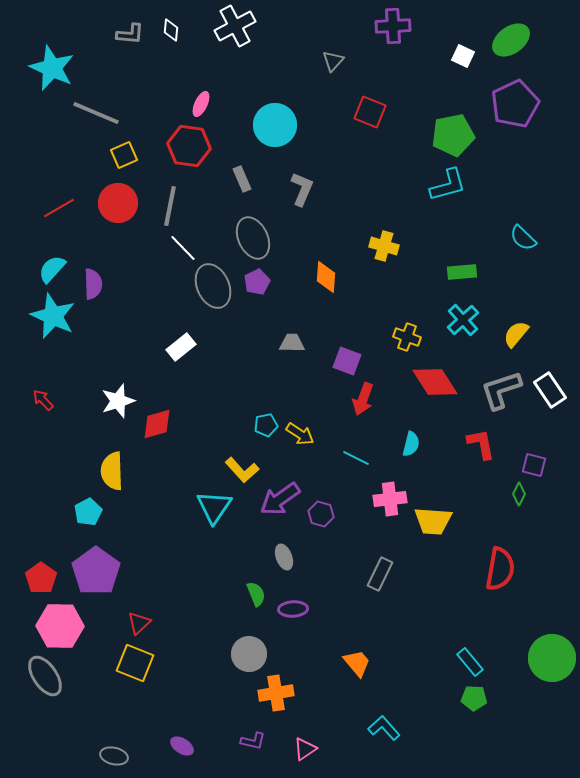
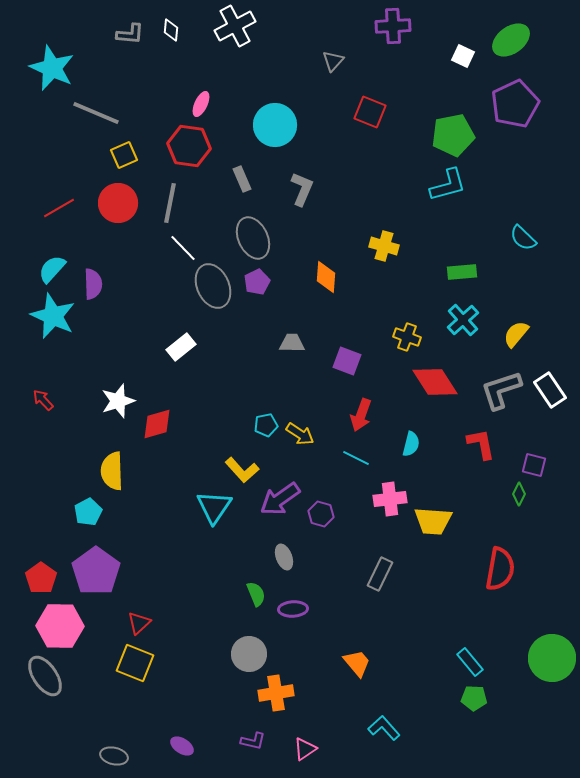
gray line at (170, 206): moved 3 px up
red arrow at (363, 399): moved 2 px left, 16 px down
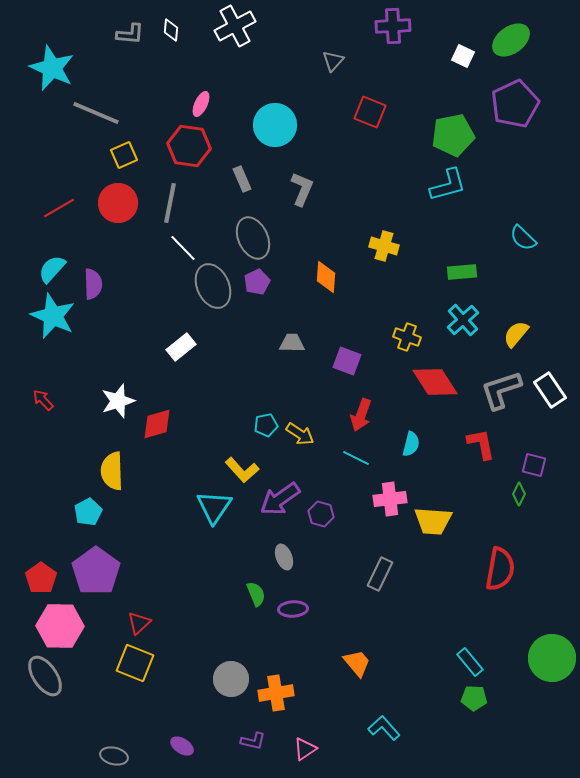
gray circle at (249, 654): moved 18 px left, 25 px down
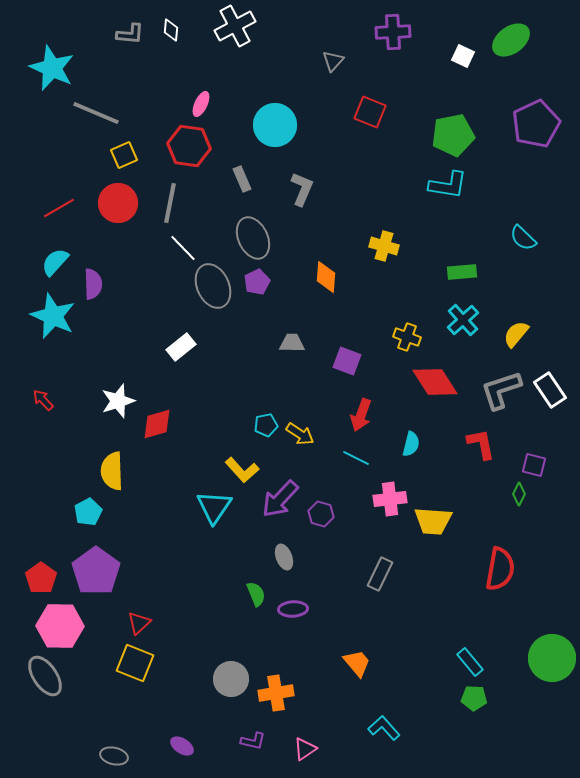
purple cross at (393, 26): moved 6 px down
purple pentagon at (515, 104): moved 21 px right, 20 px down
cyan L-shape at (448, 185): rotated 24 degrees clockwise
cyan semicircle at (52, 269): moved 3 px right, 7 px up
purple arrow at (280, 499): rotated 12 degrees counterclockwise
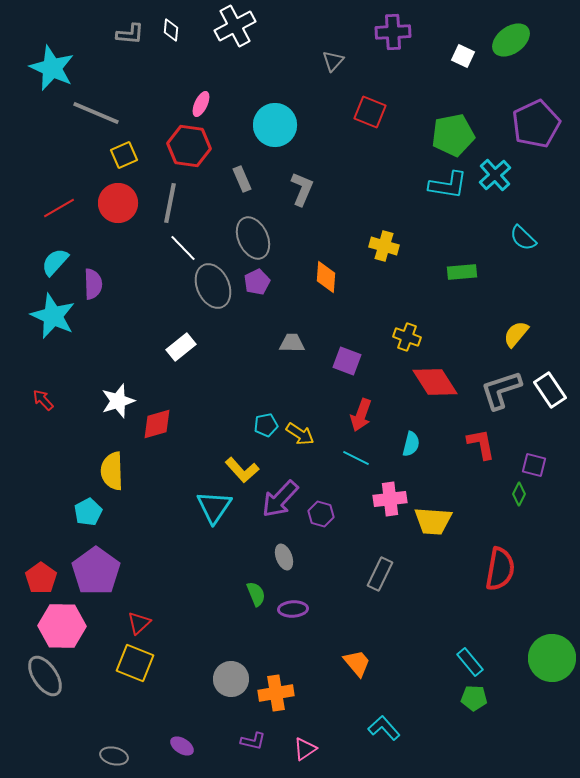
cyan cross at (463, 320): moved 32 px right, 145 px up
pink hexagon at (60, 626): moved 2 px right
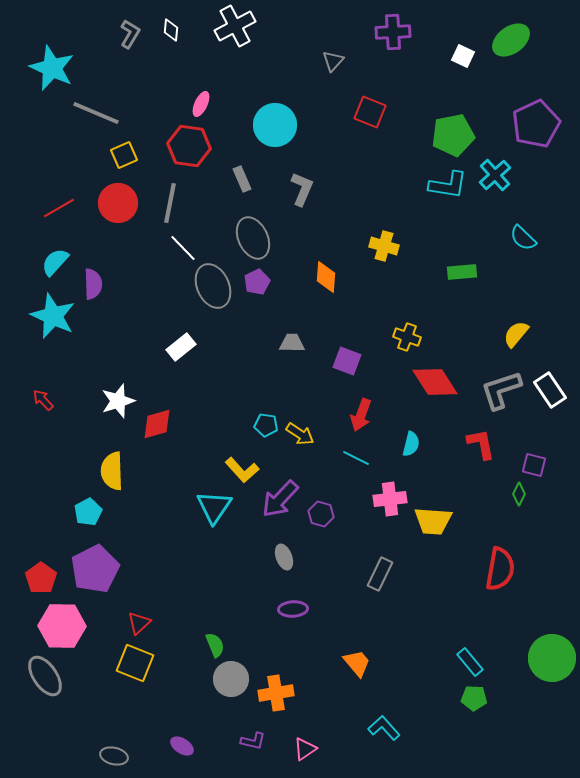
gray L-shape at (130, 34): rotated 64 degrees counterclockwise
cyan pentagon at (266, 425): rotated 20 degrees clockwise
purple pentagon at (96, 571): moved 1 px left, 2 px up; rotated 9 degrees clockwise
green semicircle at (256, 594): moved 41 px left, 51 px down
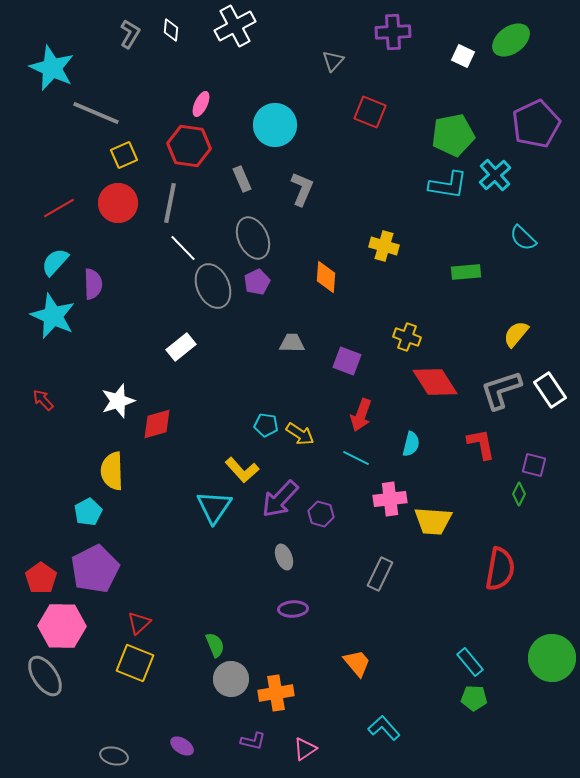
green rectangle at (462, 272): moved 4 px right
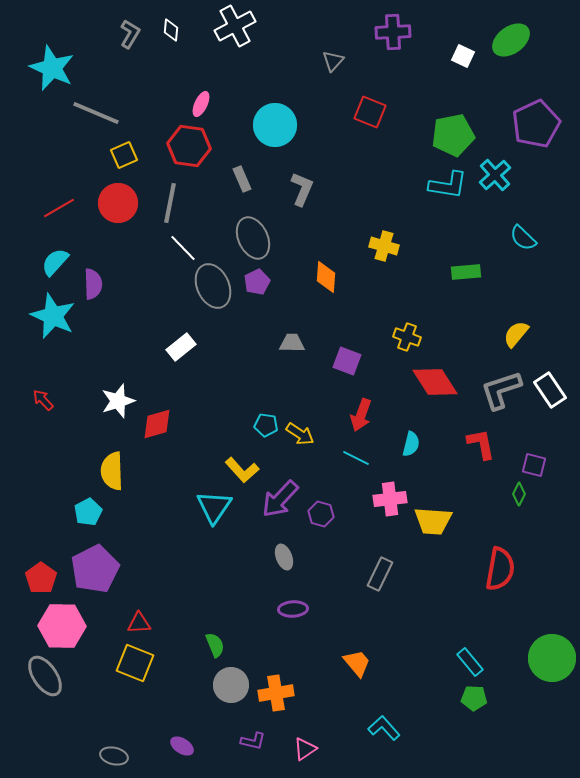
red triangle at (139, 623): rotated 40 degrees clockwise
gray circle at (231, 679): moved 6 px down
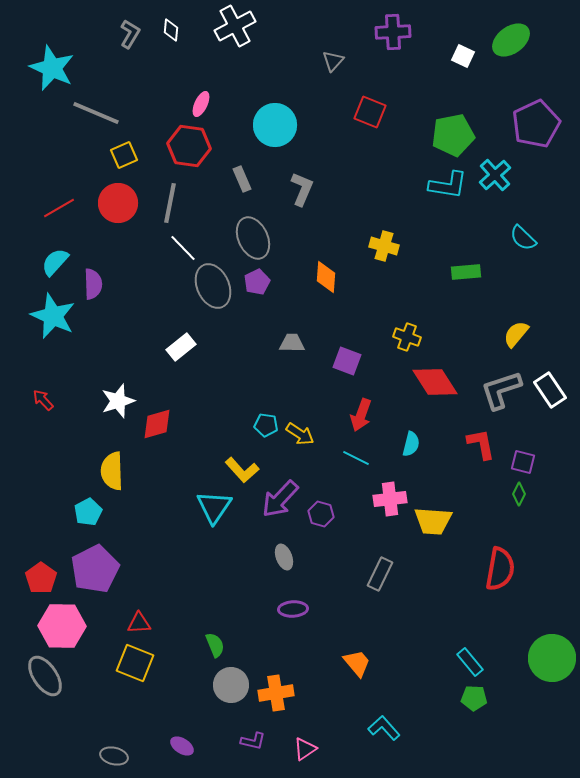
purple square at (534, 465): moved 11 px left, 3 px up
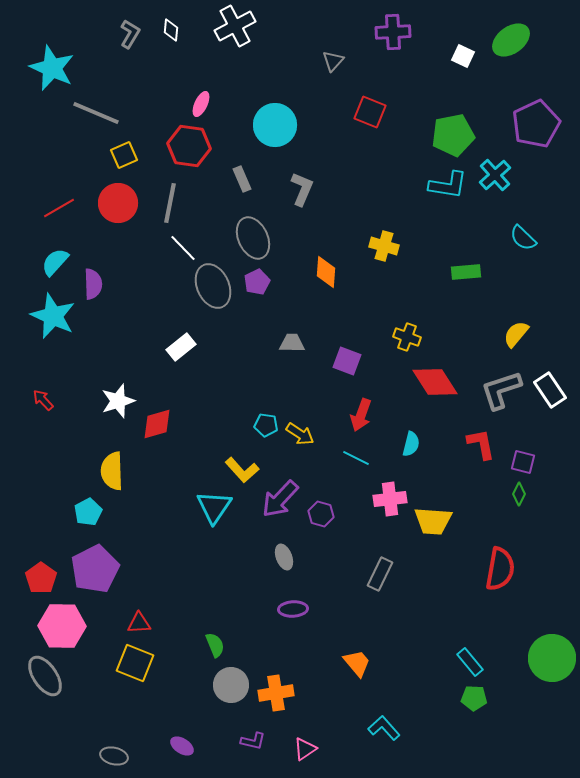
orange diamond at (326, 277): moved 5 px up
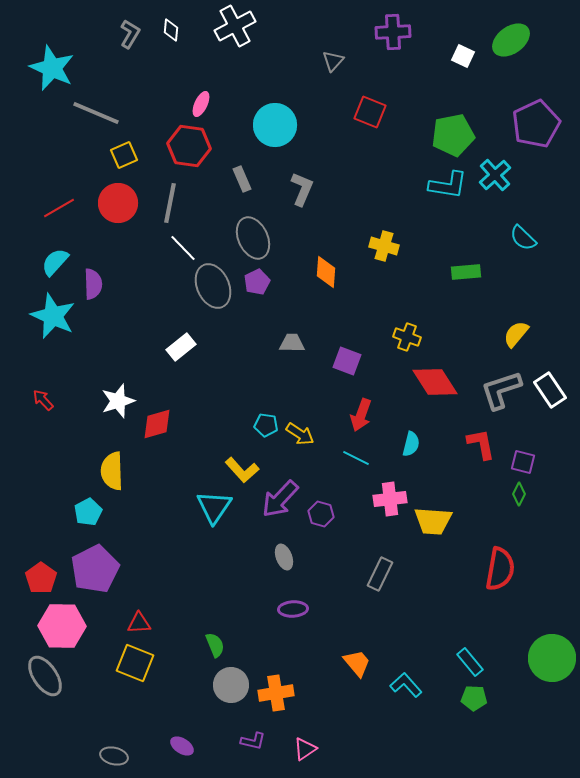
cyan L-shape at (384, 728): moved 22 px right, 43 px up
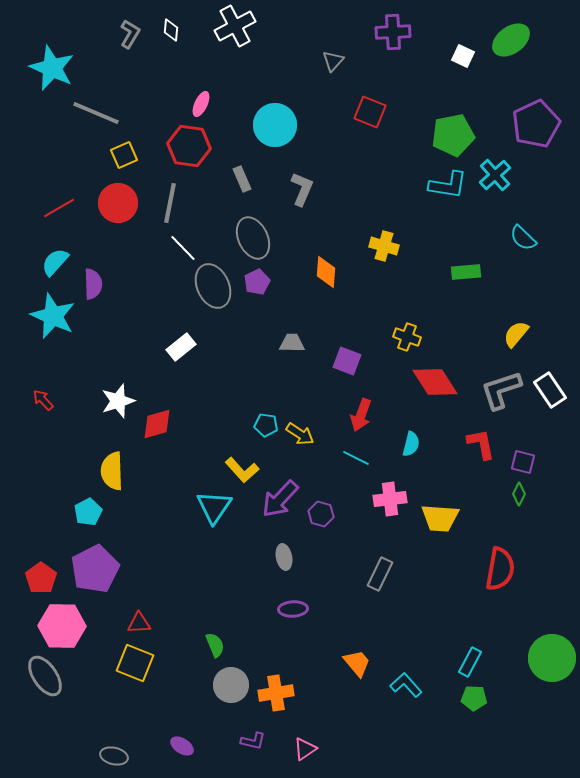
yellow trapezoid at (433, 521): moved 7 px right, 3 px up
gray ellipse at (284, 557): rotated 10 degrees clockwise
cyan rectangle at (470, 662): rotated 68 degrees clockwise
